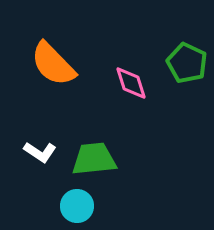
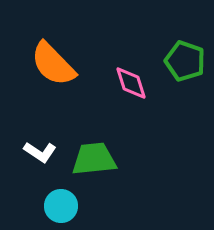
green pentagon: moved 2 px left, 2 px up; rotated 6 degrees counterclockwise
cyan circle: moved 16 px left
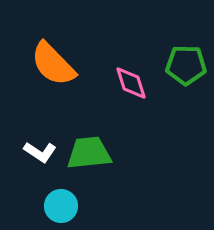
green pentagon: moved 1 px right, 4 px down; rotated 18 degrees counterclockwise
green trapezoid: moved 5 px left, 6 px up
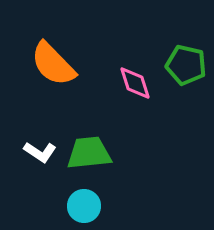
green pentagon: rotated 12 degrees clockwise
pink diamond: moved 4 px right
cyan circle: moved 23 px right
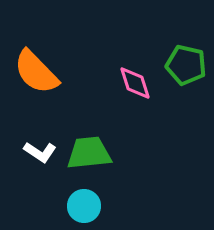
orange semicircle: moved 17 px left, 8 px down
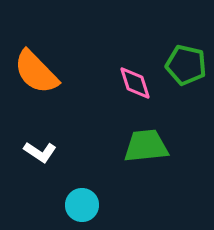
green trapezoid: moved 57 px right, 7 px up
cyan circle: moved 2 px left, 1 px up
